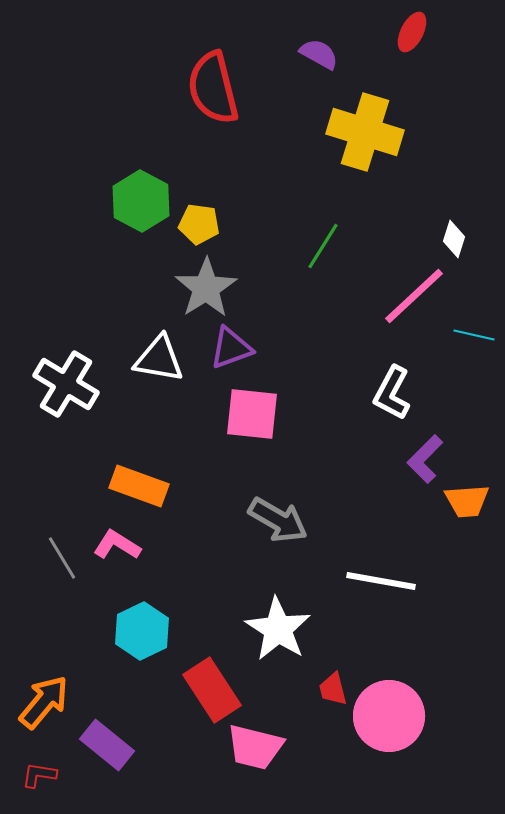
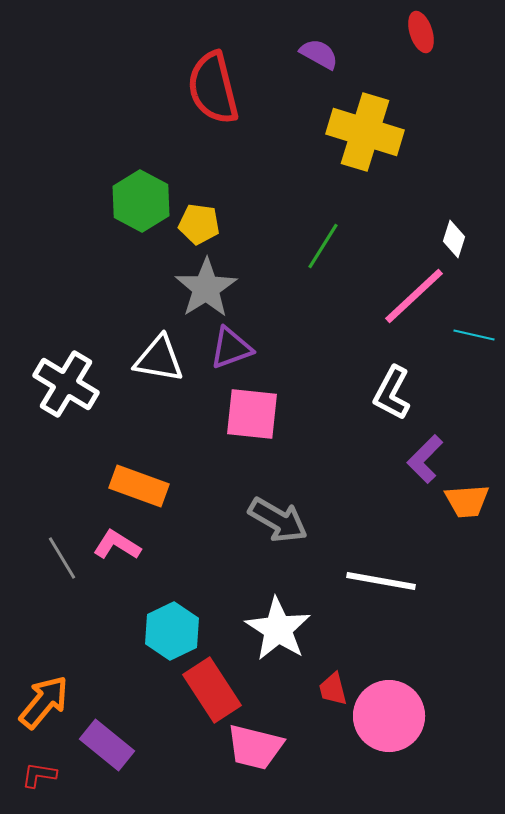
red ellipse: moved 9 px right; rotated 45 degrees counterclockwise
cyan hexagon: moved 30 px right
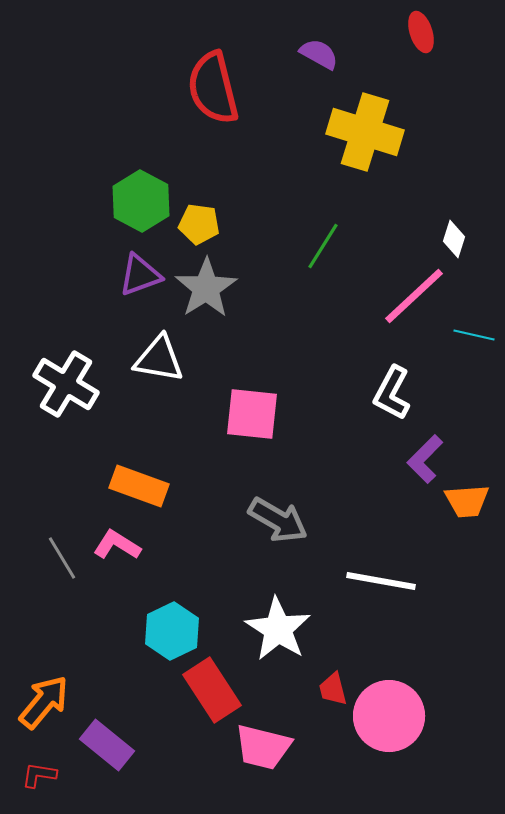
purple triangle: moved 91 px left, 73 px up
pink trapezoid: moved 8 px right
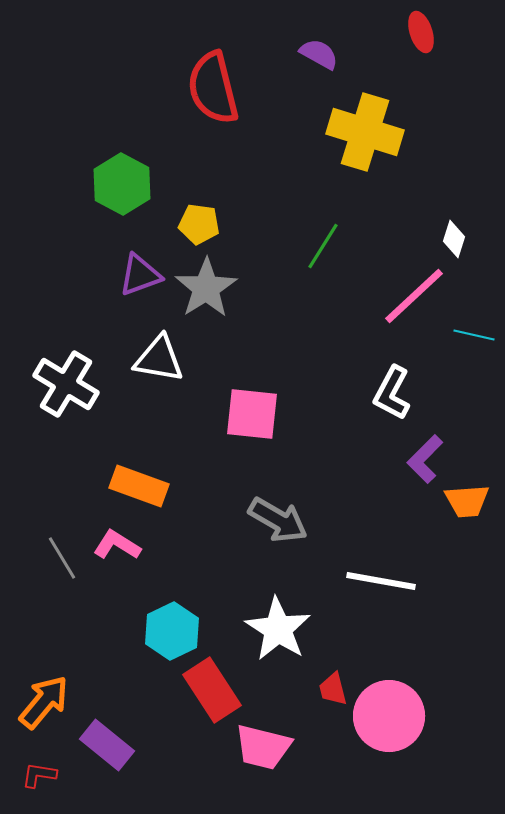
green hexagon: moved 19 px left, 17 px up
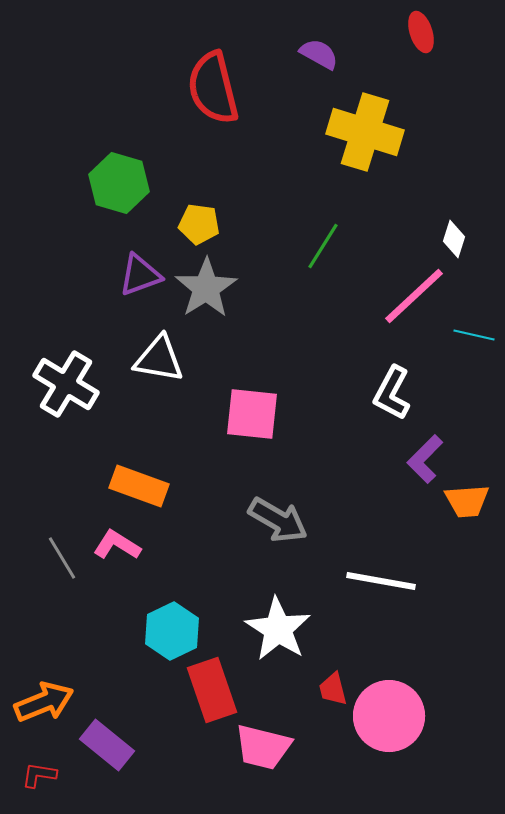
green hexagon: moved 3 px left, 1 px up; rotated 12 degrees counterclockwise
red rectangle: rotated 14 degrees clockwise
orange arrow: rotated 28 degrees clockwise
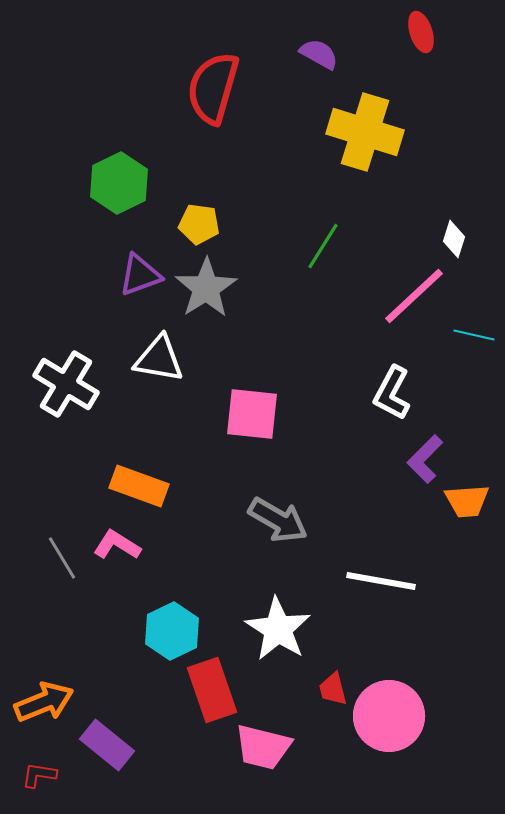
red semicircle: rotated 30 degrees clockwise
green hexagon: rotated 18 degrees clockwise
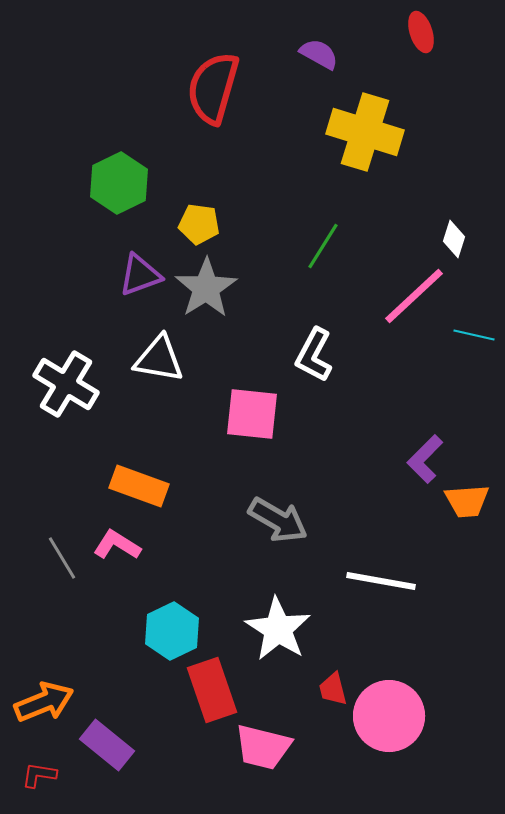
white L-shape: moved 78 px left, 38 px up
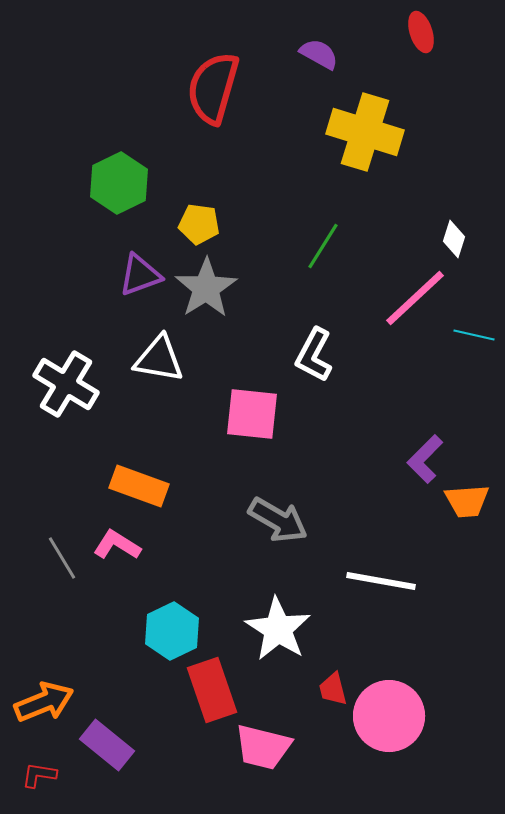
pink line: moved 1 px right, 2 px down
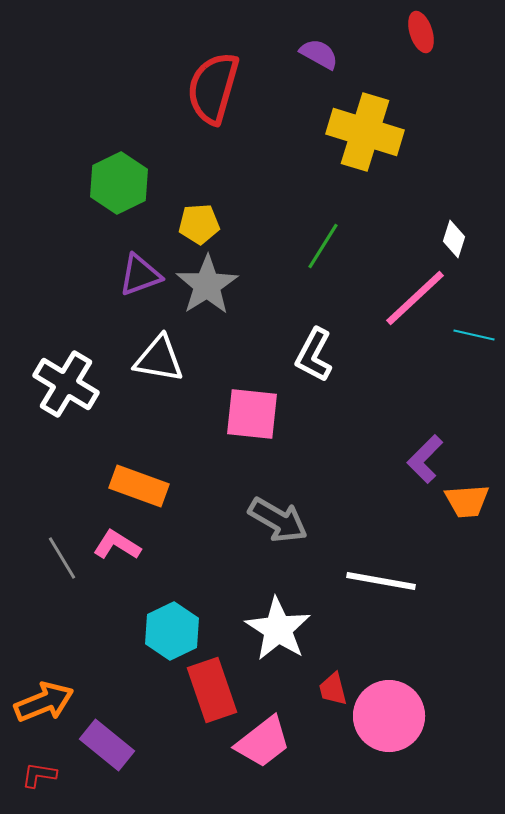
yellow pentagon: rotated 12 degrees counterclockwise
gray star: moved 1 px right, 3 px up
pink trapezoid: moved 5 px up; rotated 52 degrees counterclockwise
